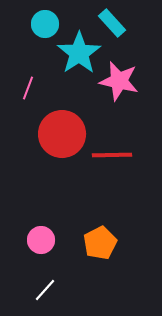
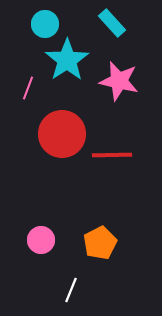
cyan star: moved 12 px left, 7 px down
white line: moved 26 px right; rotated 20 degrees counterclockwise
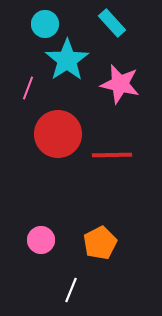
pink star: moved 1 px right, 3 px down
red circle: moved 4 px left
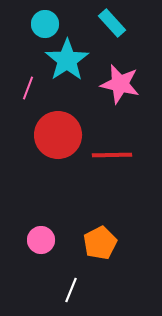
red circle: moved 1 px down
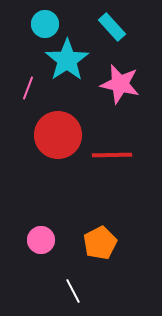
cyan rectangle: moved 4 px down
white line: moved 2 px right, 1 px down; rotated 50 degrees counterclockwise
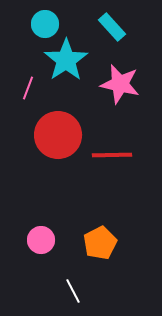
cyan star: moved 1 px left
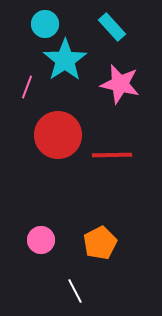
cyan star: moved 1 px left
pink line: moved 1 px left, 1 px up
white line: moved 2 px right
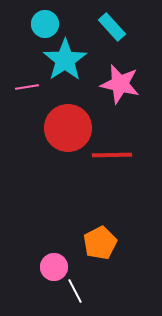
pink line: rotated 60 degrees clockwise
red circle: moved 10 px right, 7 px up
pink circle: moved 13 px right, 27 px down
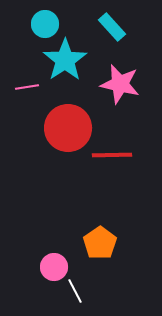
orange pentagon: rotated 8 degrees counterclockwise
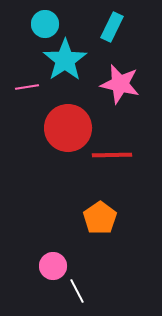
cyan rectangle: rotated 68 degrees clockwise
orange pentagon: moved 25 px up
pink circle: moved 1 px left, 1 px up
white line: moved 2 px right
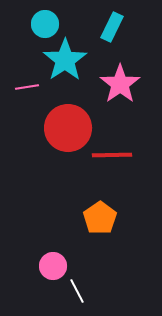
pink star: rotated 24 degrees clockwise
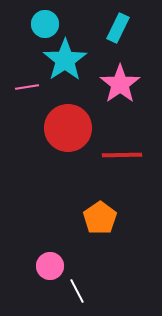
cyan rectangle: moved 6 px right, 1 px down
red line: moved 10 px right
pink circle: moved 3 px left
